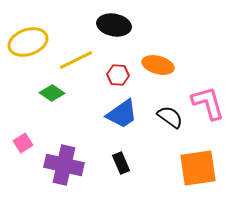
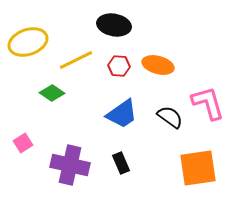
red hexagon: moved 1 px right, 9 px up
purple cross: moved 6 px right
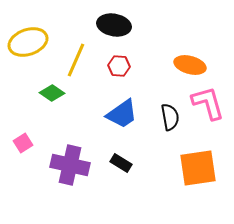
yellow line: rotated 40 degrees counterclockwise
orange ellipse: moved 32 px right
black semicircle: rotated 44 degrees clockwise
black rectangle: rotated 35 degrees counterclockwise
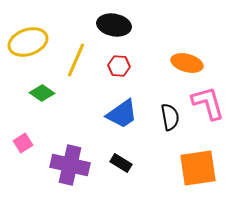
orange ellipse: moved 3 px left, 2 px up
green diamond: moved 10 px left
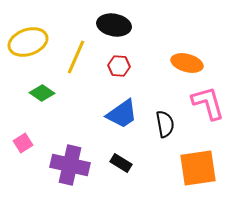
yellow line: moved 3 px up
black semicircle: moved 5 px left, 7 px down
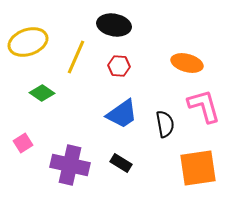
pink L-shape: moved 4 px left, 3 px down
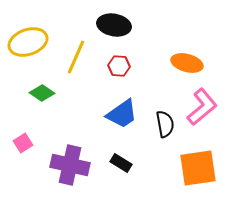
pink L-shape: moved 2 px left, 1 px down; rotated 66 degrees clockwise
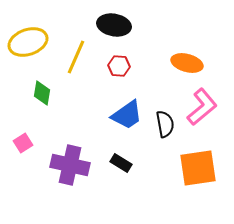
green diamond: rotated 65 degrees clockwise
blue trapezoid: moved 5 px right, 1 px down
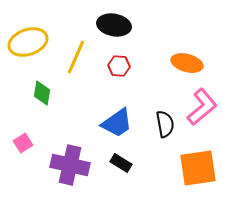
blue trapezoid: moved 10 px left, 8 px down
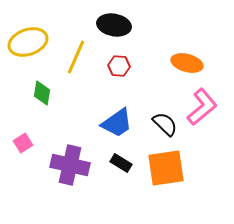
black semicircle: rotated 36 degrees counterclockwise
orange square: moved 32 px left
